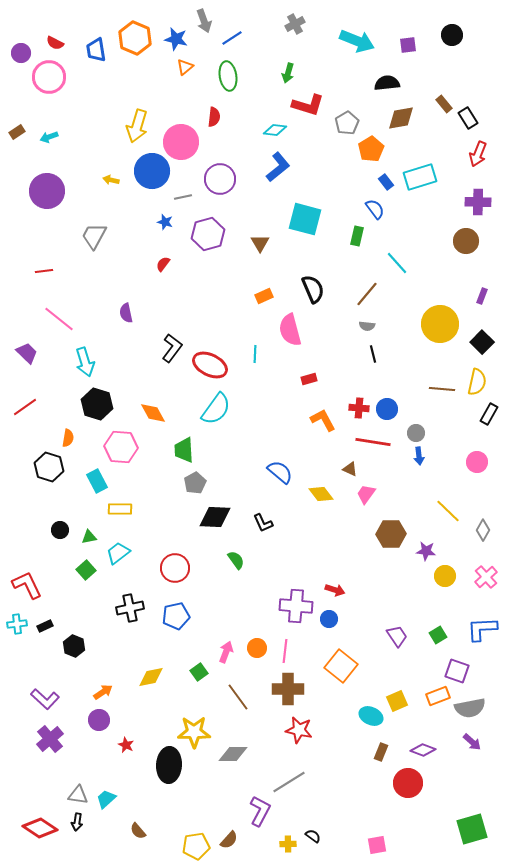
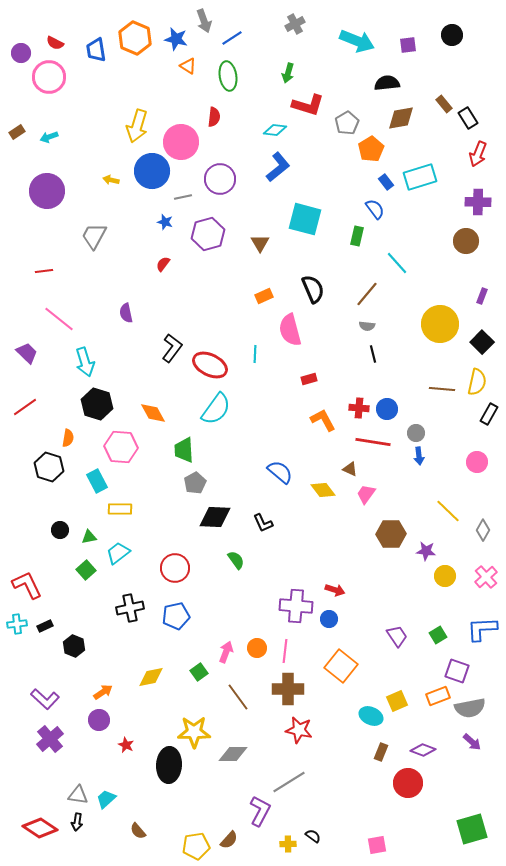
orange triangle at (185, 67): moved 3 px right, 1 px up; rotated 48 degrees counterclockwise
yellow diamond at (321, 494): moved 2 px right, 4 px up
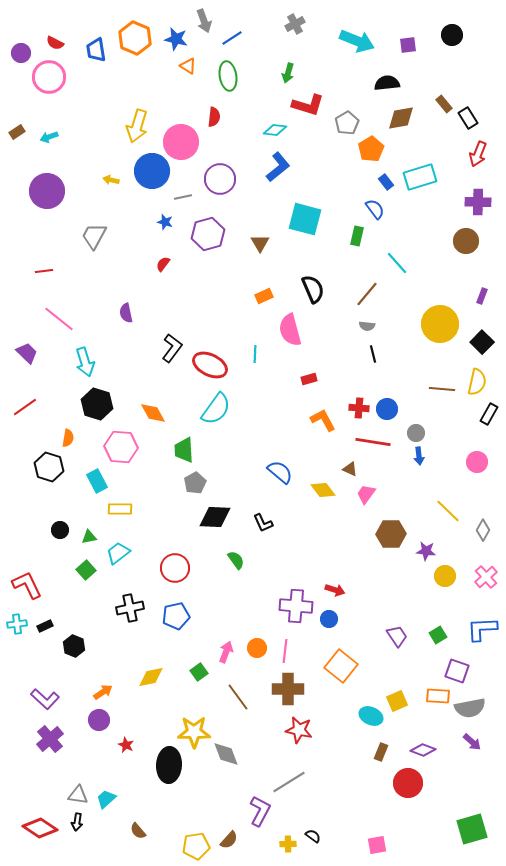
orange rectangle at (438, 696): rotated 25 degrees clockwise
gray diamond at (233, 754): moved 7 px left; rotated 68 degrees clockwise
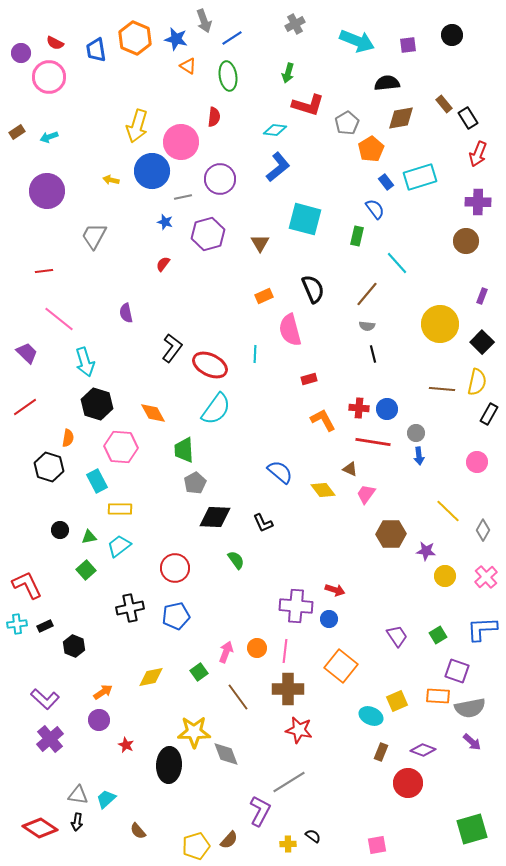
cyan trapezoid at (118, 553): moved 1 px right, 7 px up
yellow pentagon at (196, 846): rotated 8 degrees counterclockwise
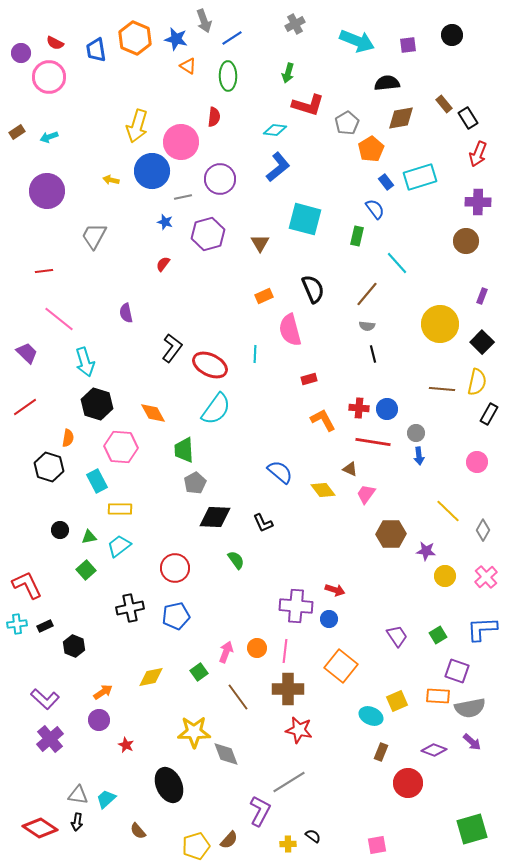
green ellipse at (228, 76): rotated 8 degrees clockwise
purple diamond at (423, 750): moved 11 px right
black ellipse at (169, 765): moved 20 px down; rotated 28 degrees counterclockwise
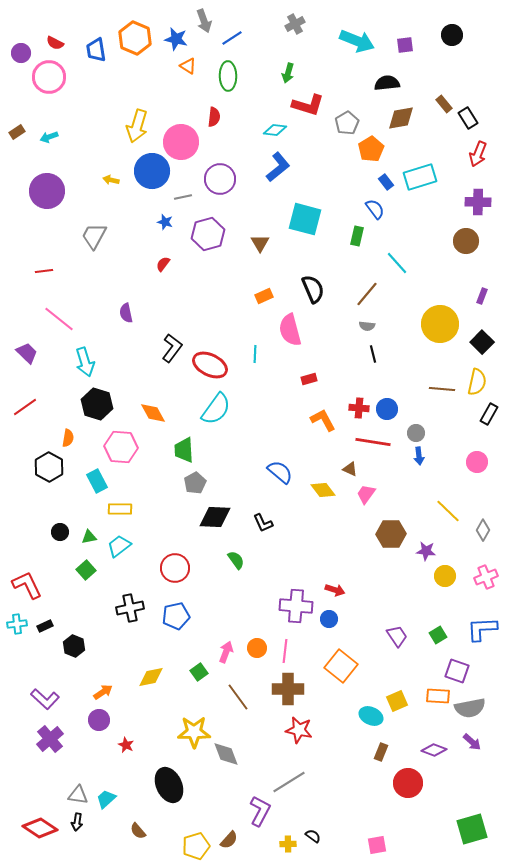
purple square at (408, 45): moved 3 px left
black hexagon at (49, 467): rotated 12 degrees clockwise
black circle at (60, 530): moved 2 px down
pink cross at (486, 577): rotated 20 degrees clockwise
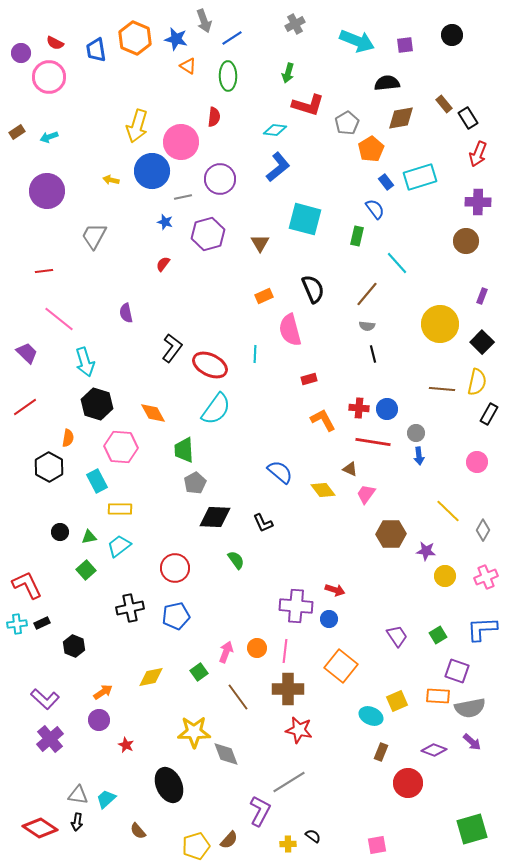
black rectangle at (45, 626): moved 3 px left, 3 px up
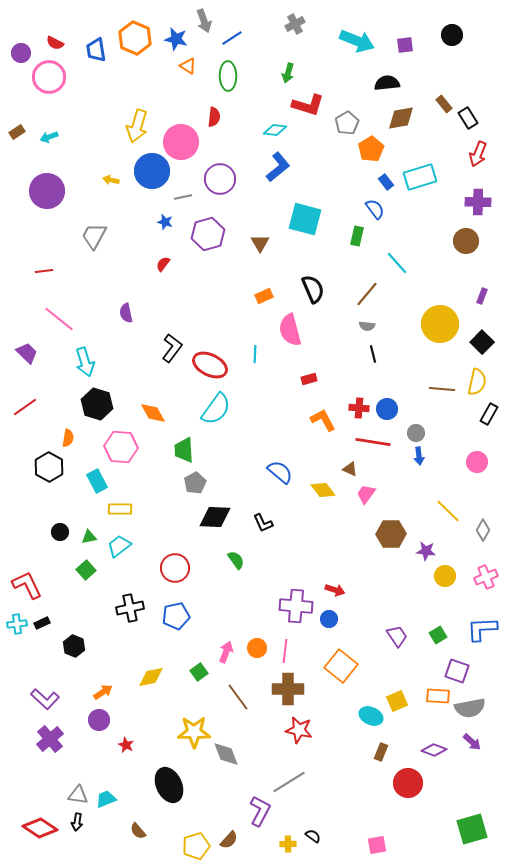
cyan trapezoid at (106, 799): rotated 20 degrees clockwise
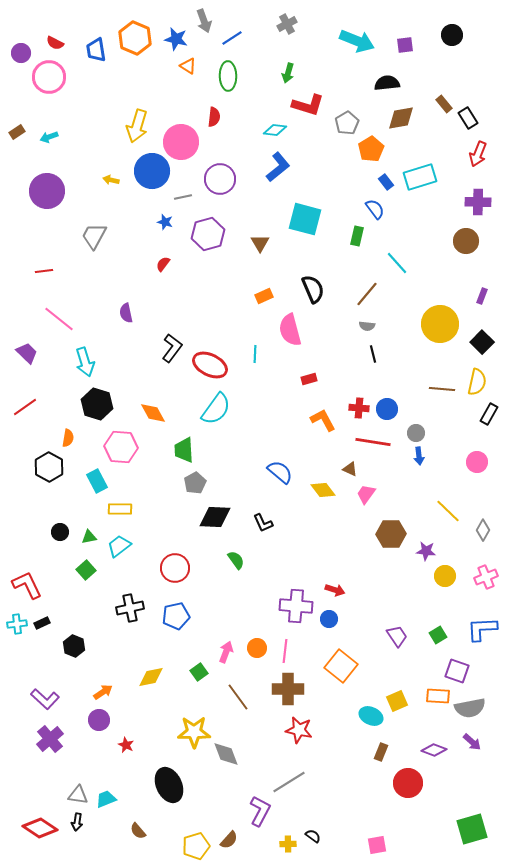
gray cross at (295, 24): moved 8 px left
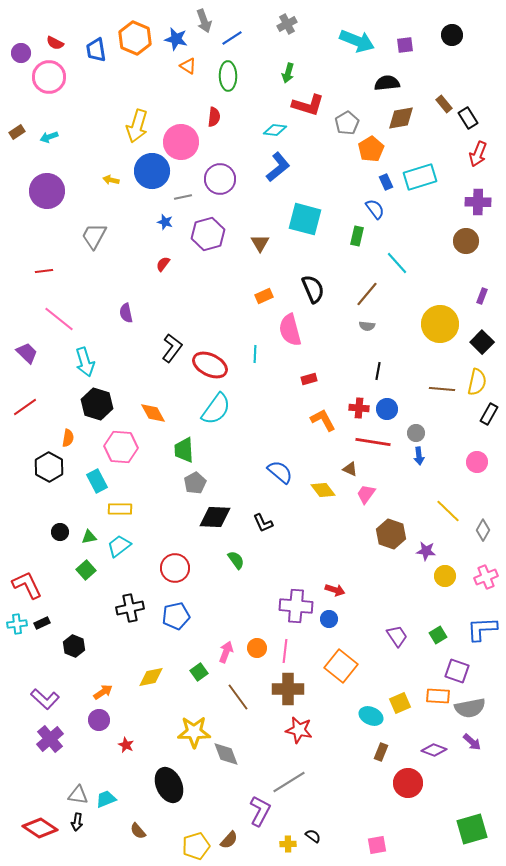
blue rectangle at (386, 182): rotated 14 degrees clockwise
black line at (373, 354): moved 5 px right, 17 px down; rotated 24 degrees clockwise
brown hexagon at (391, 534): rotated 20 degrees clockwise
yellow square at (397, 701): moved 3 px right, 2 px down
